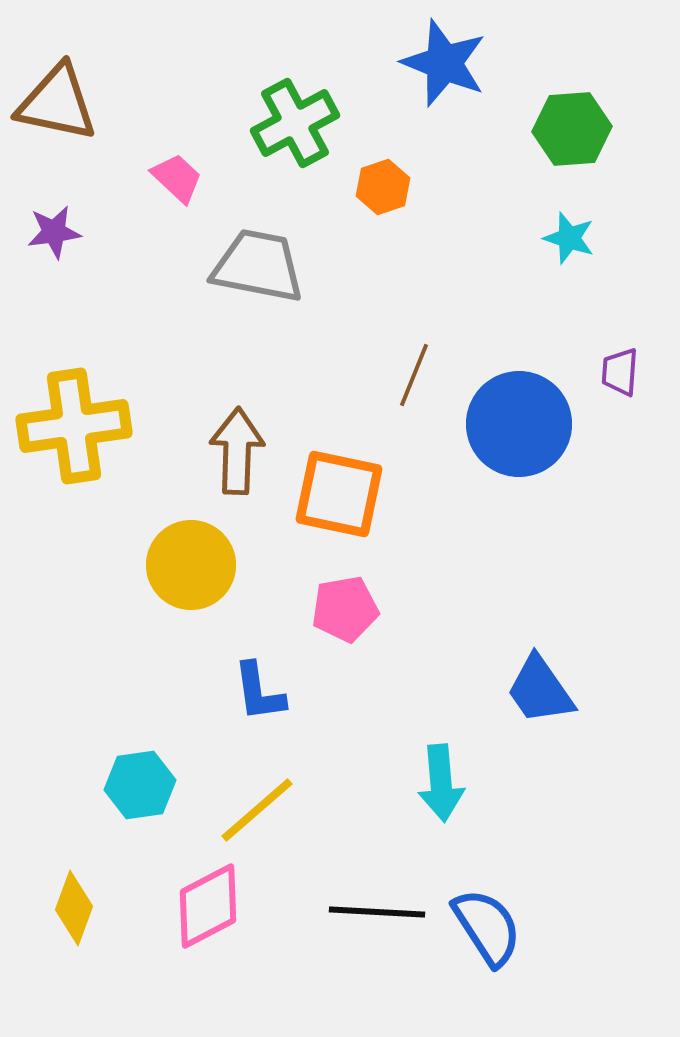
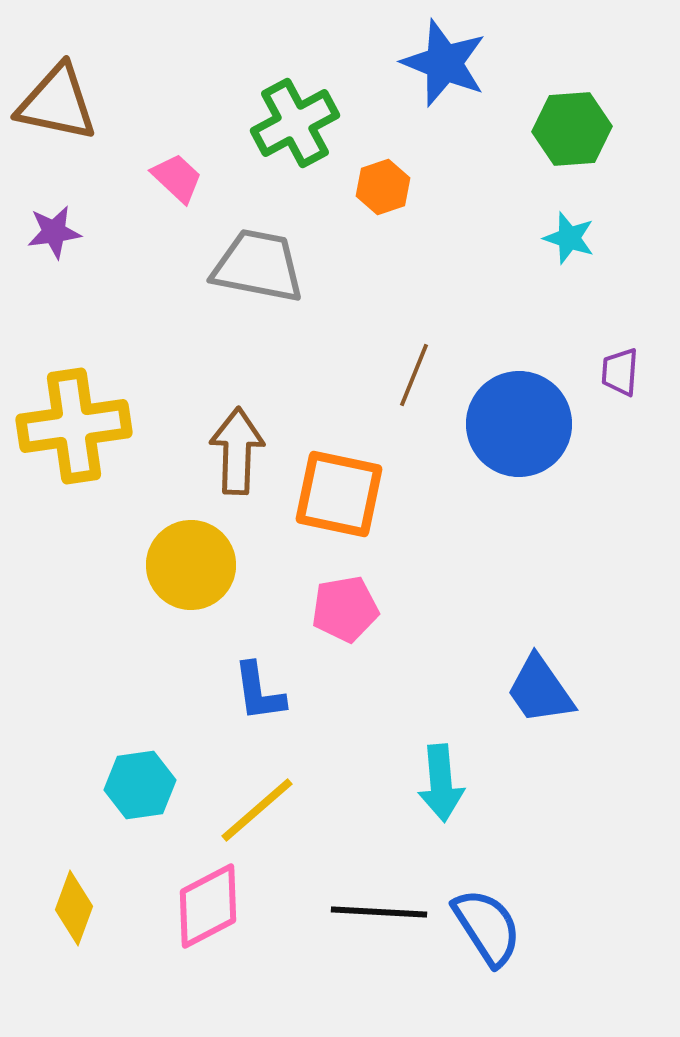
black line: moved 2 px right
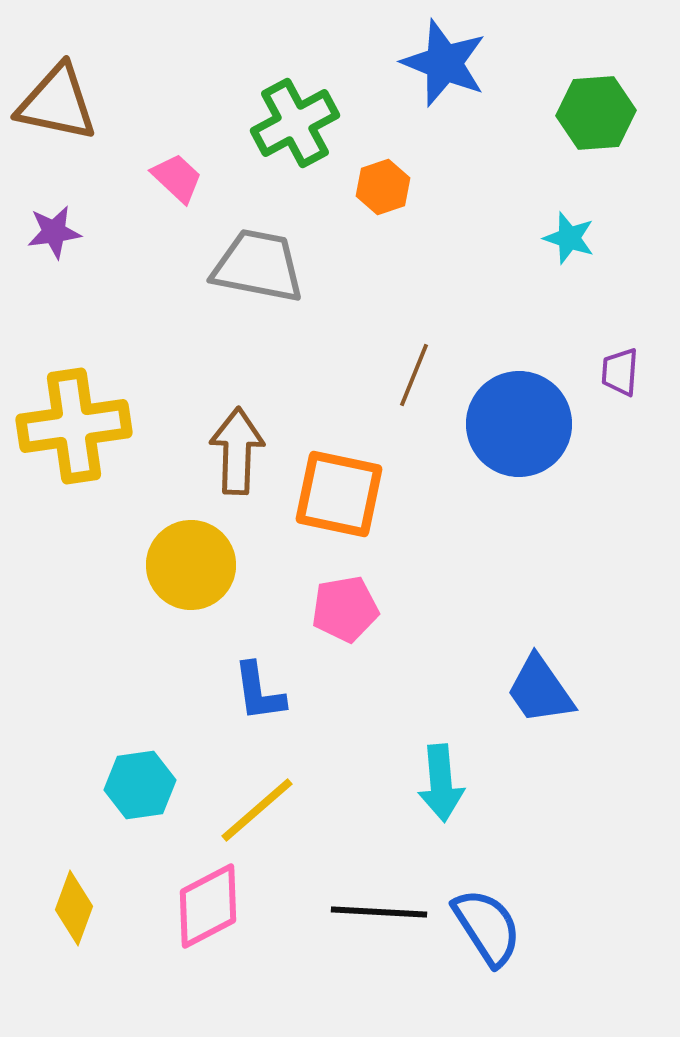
green hexagon: moved 24 px right, 16 px up
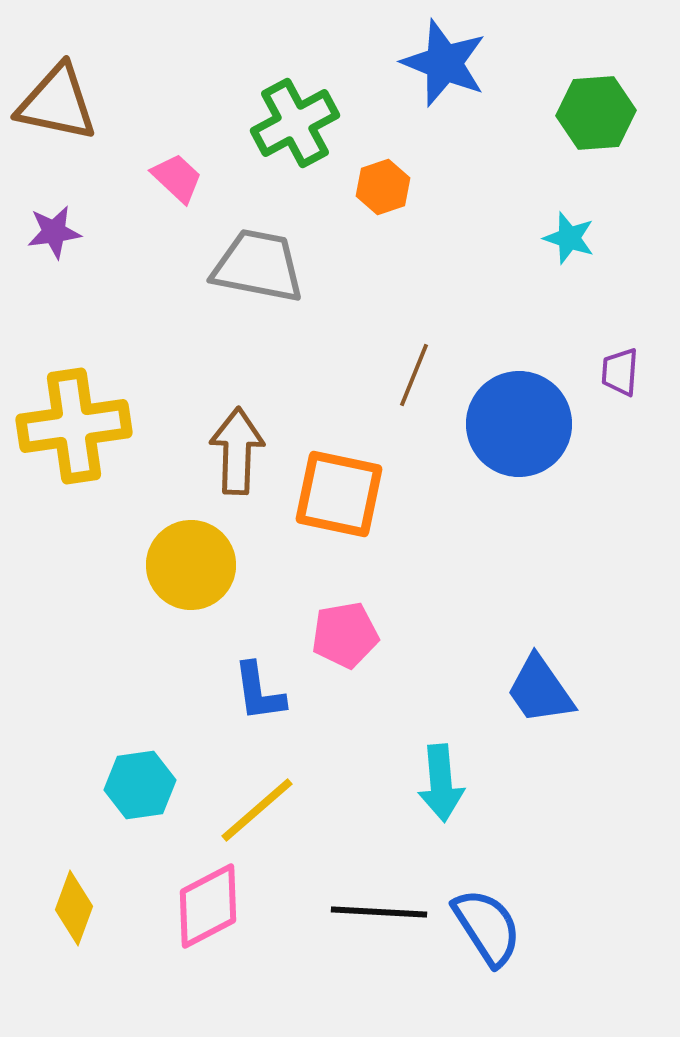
pink pentagon: moved 26 px down
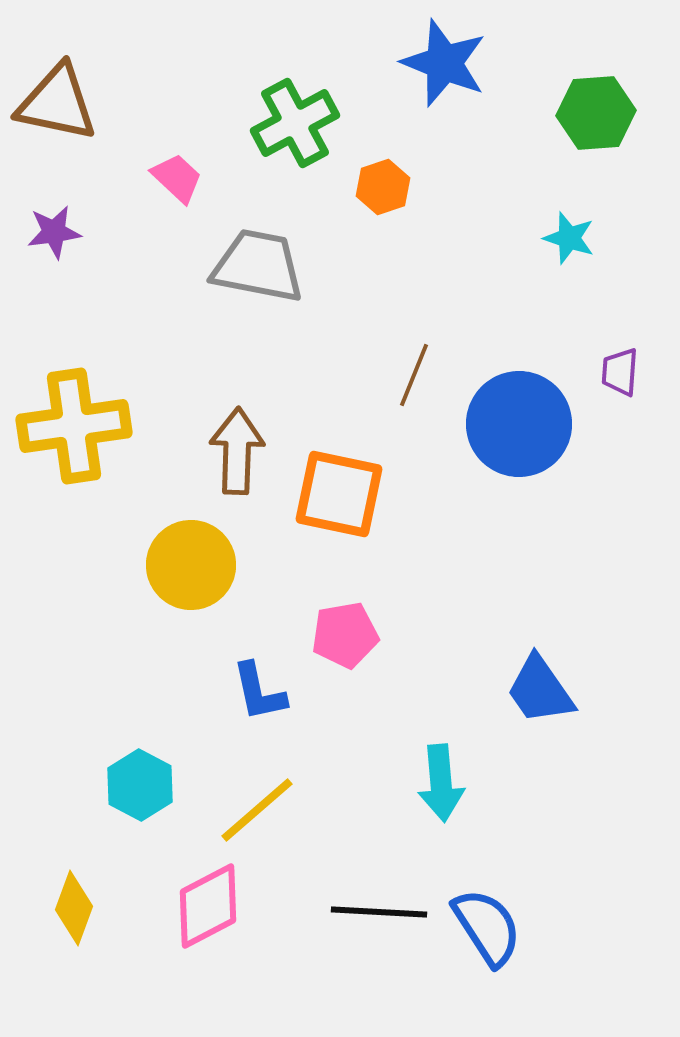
blue L-shape: rotated 4 degrees counterclockwise
cyan hexagon: rotated 24 degrees counterclockwise
